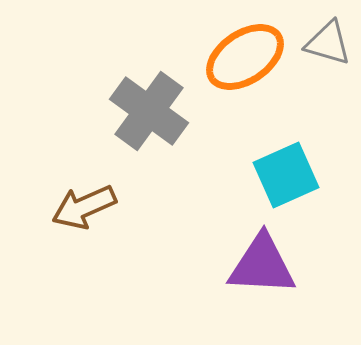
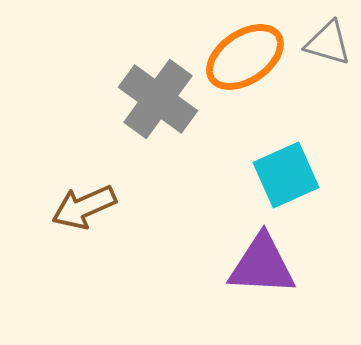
gray cross: moved 9 px right, 12 px up
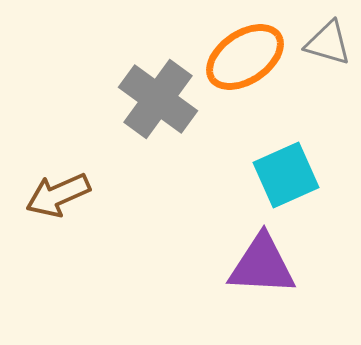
brown arrow: moved 26 px left, 12 px up
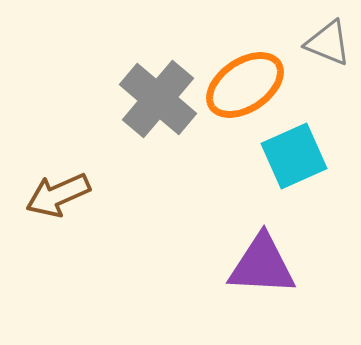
gray triangle: rotated 6 degrees clockwise
orange ellipse: moved 28 px down
gray cross: rotated 4 degrees clockwise
cyan square: moved 8 px right, 19 px up
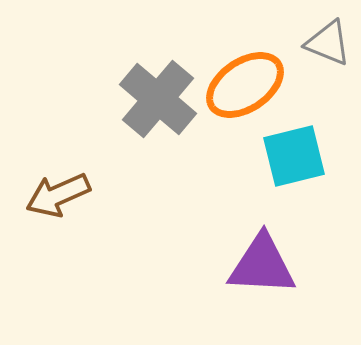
cyan square: rotated 10 degrees clockwise
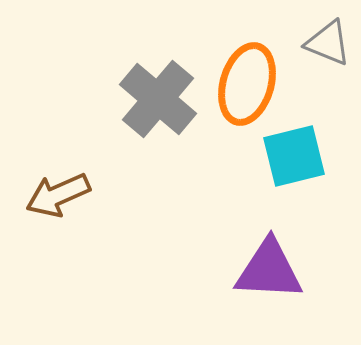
orange ellipse: moved 2 px right, 1 px up; rotated 40 degrees counterclockwise
purple triangle: moved 7 px right, 5 px down
